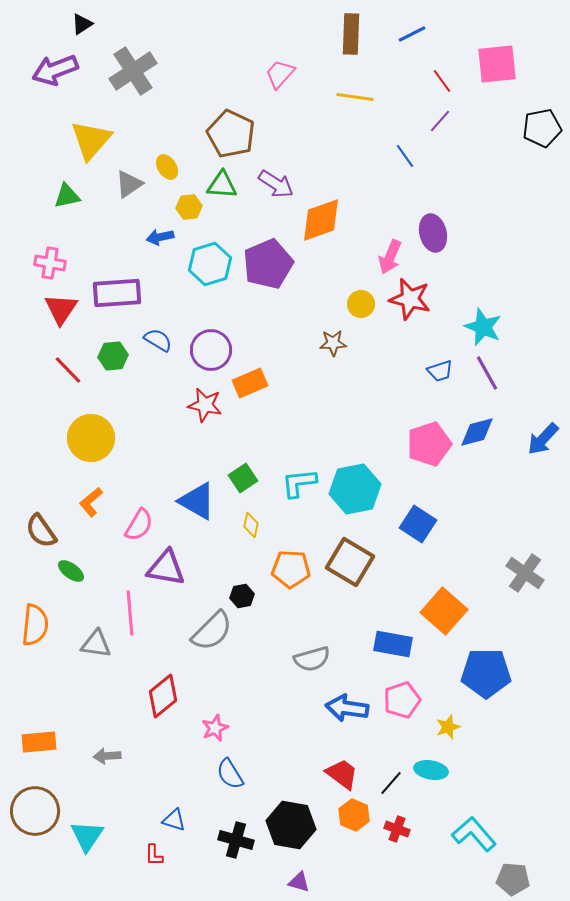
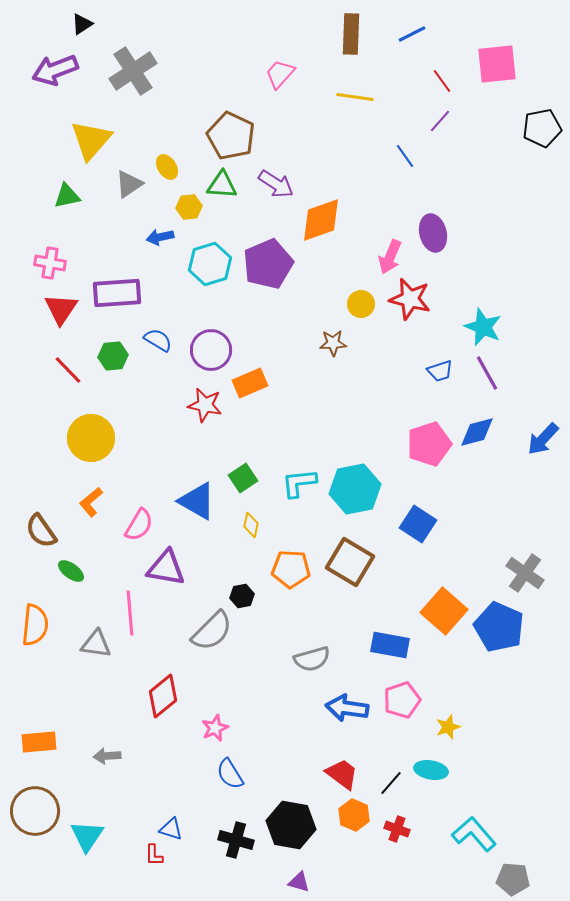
brown pentagon at (231, 134): moved 2 px down
blue rectangle at (393, 644): moved 3 px left, 1 px down
blue pentagon at (486, 673): moved 13 px right, 46 px up; rotated 24 degrees clockwise
blue triangle at (174, 820): moved 3 px left, 9 px down
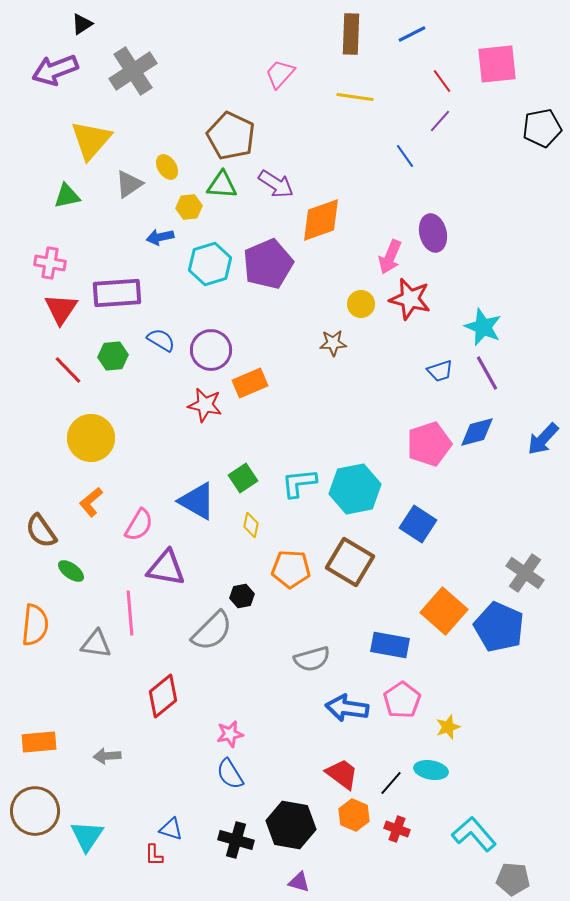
blue semicircle at (158, 340): moved 3 px right
pink pentagon at (402, 700): rotated 15 degrees counterclockwise
pink star at (215, 728): moved 15 px right, 6 px down; rotated 12 degrees clockwise
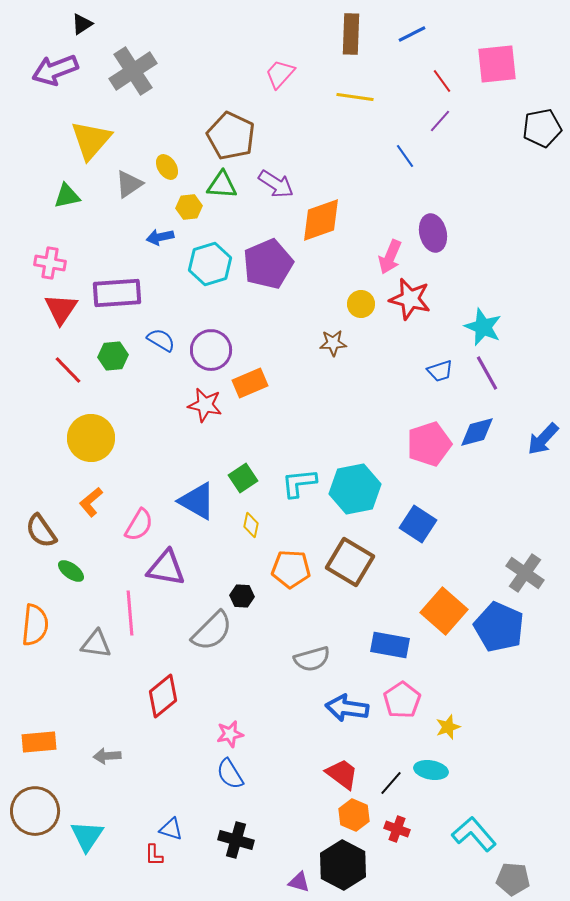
black hexagon at (242, 596): rotated 15 degrees clockwise
black hexagon at (291, 825): moved 52 px right, 40 px down; rotated 18 degrees clockwise
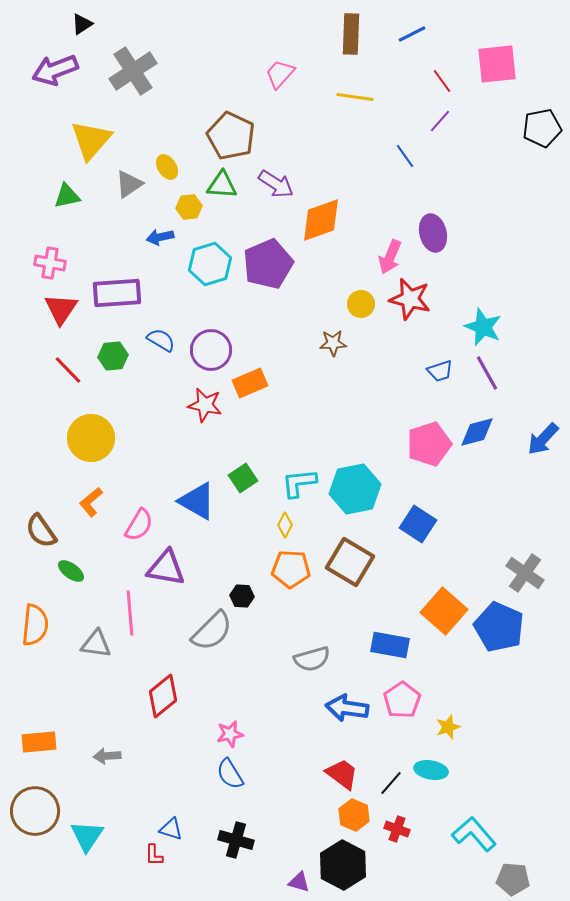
yellow diamond at (251, 525): moved 34 px right; rotated 15 degrees clockwise
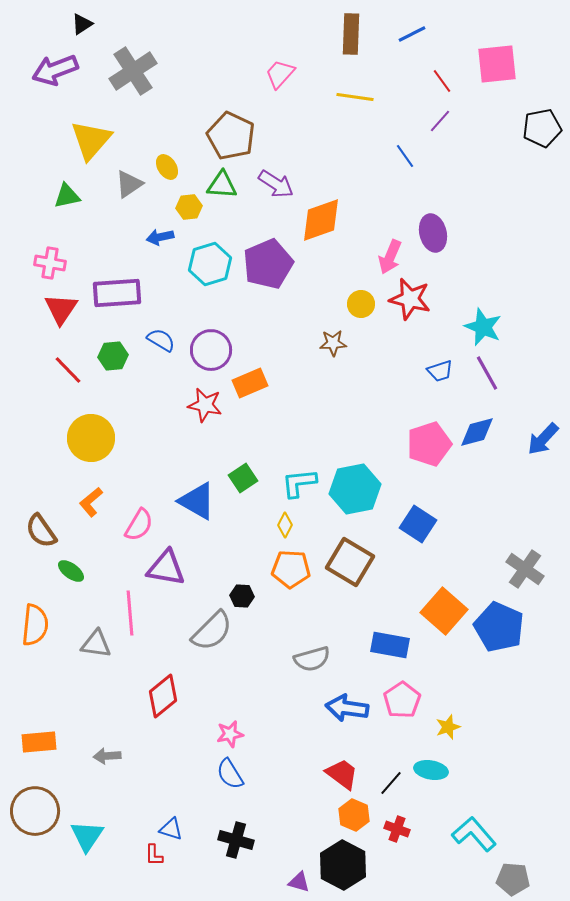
gray cross at (525, 573): moved 4 px up
